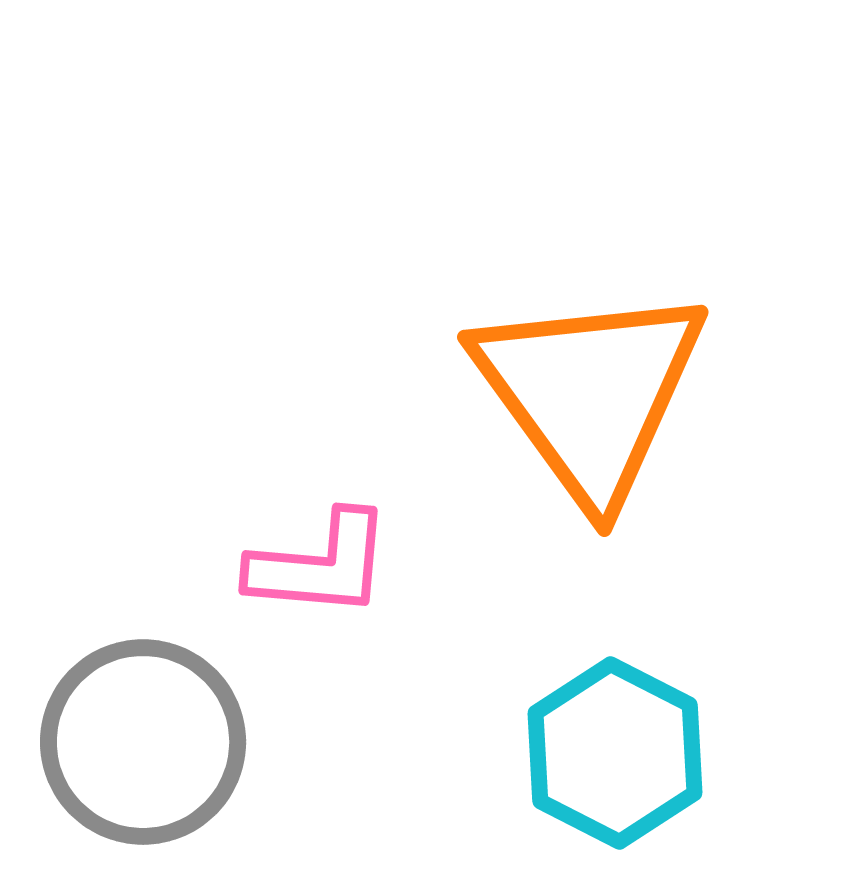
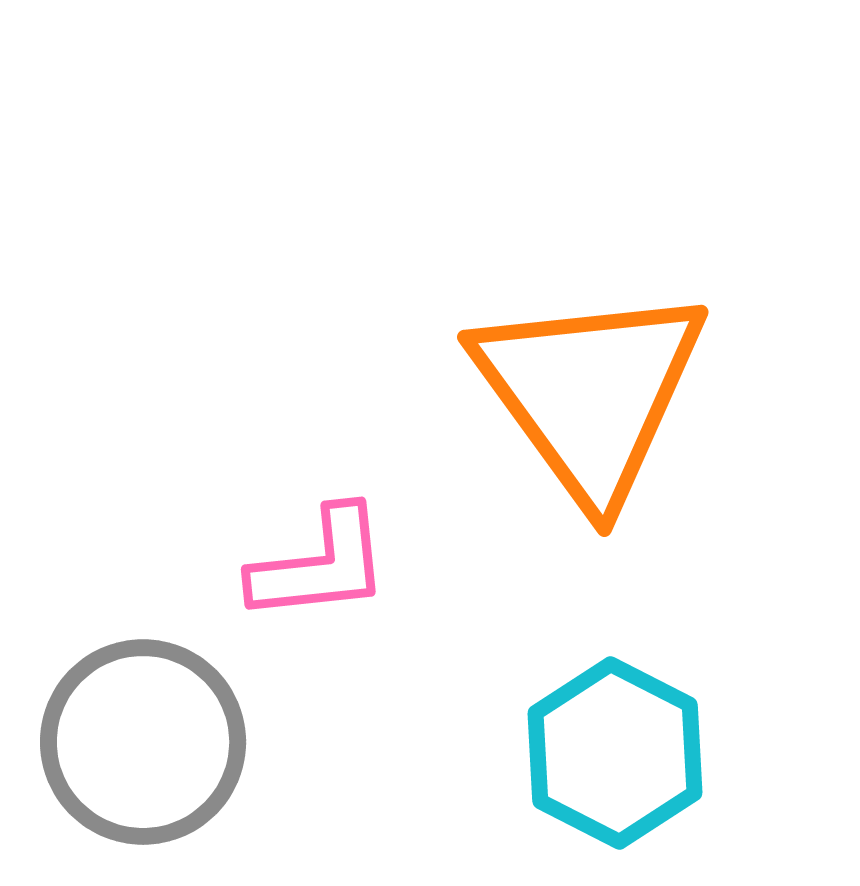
pink L-shape: rotated 11 degrees counterclockwise
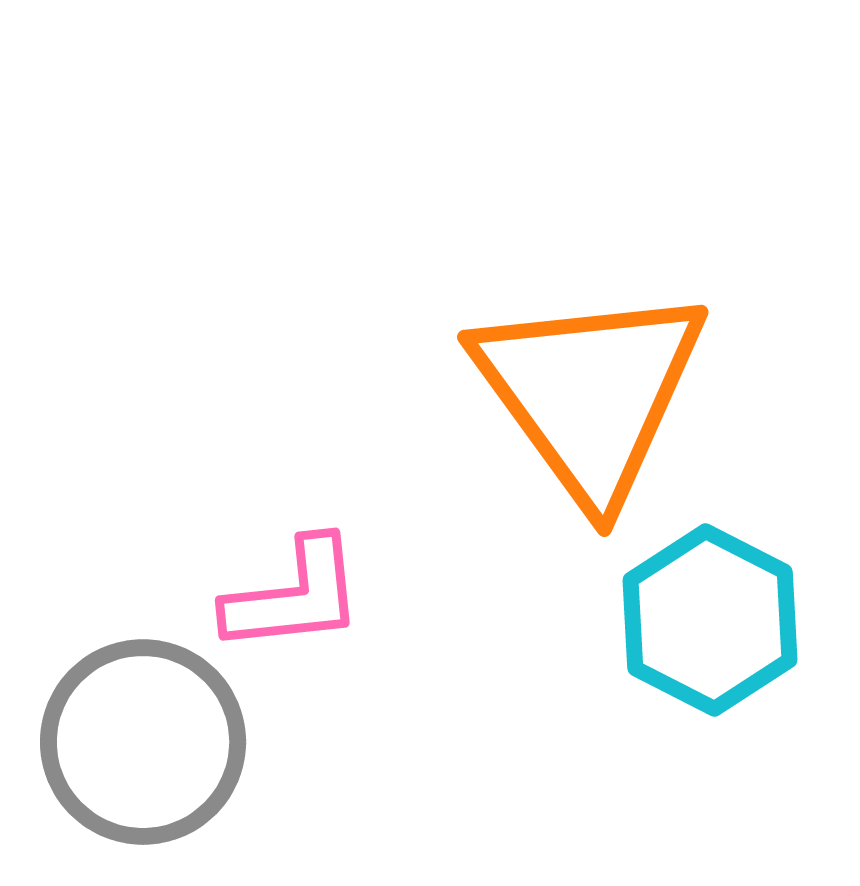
pink L-shape: moved 26 px left, 31 px down
cyan hexagon: moved 95 px right, 133 px up
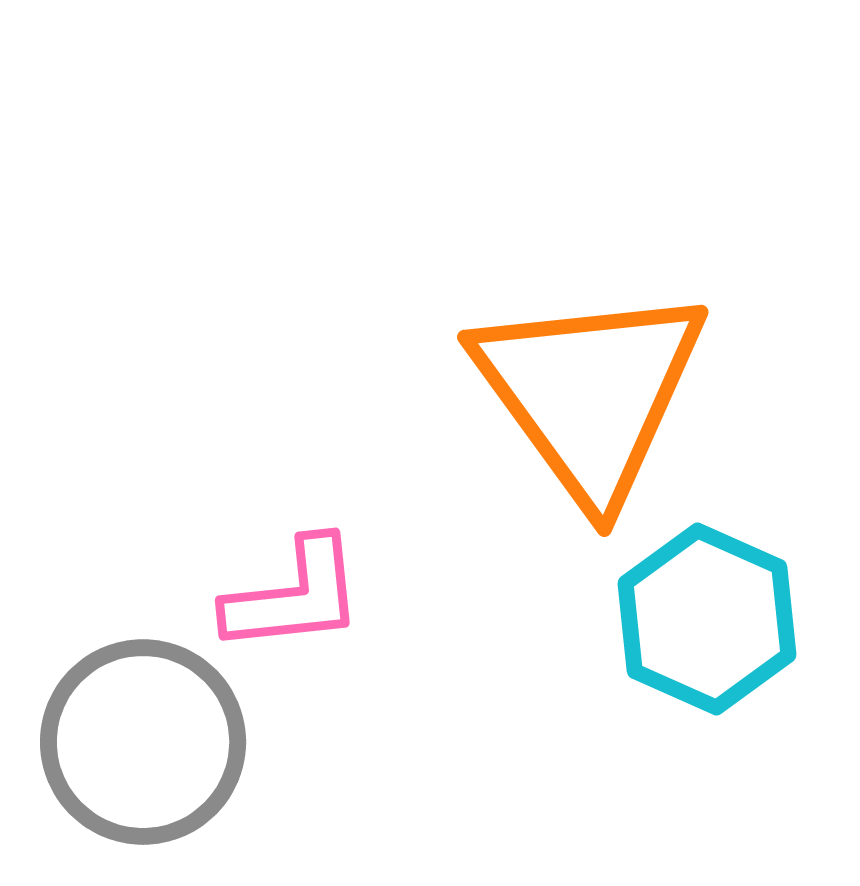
cyan hexagon: moved 3 px left, 1 px up; rotated 3 degrees counterclockwise
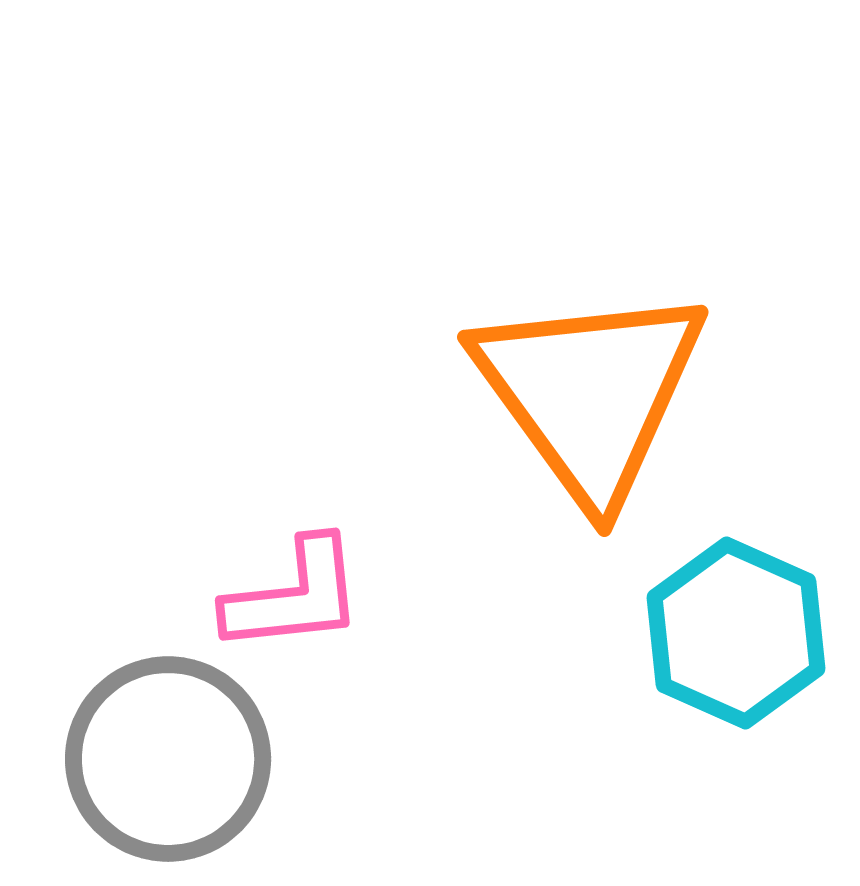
cyan hexagon: moved 29 px right, 14 px down
gray circle: moved 25 px right, 17 px down
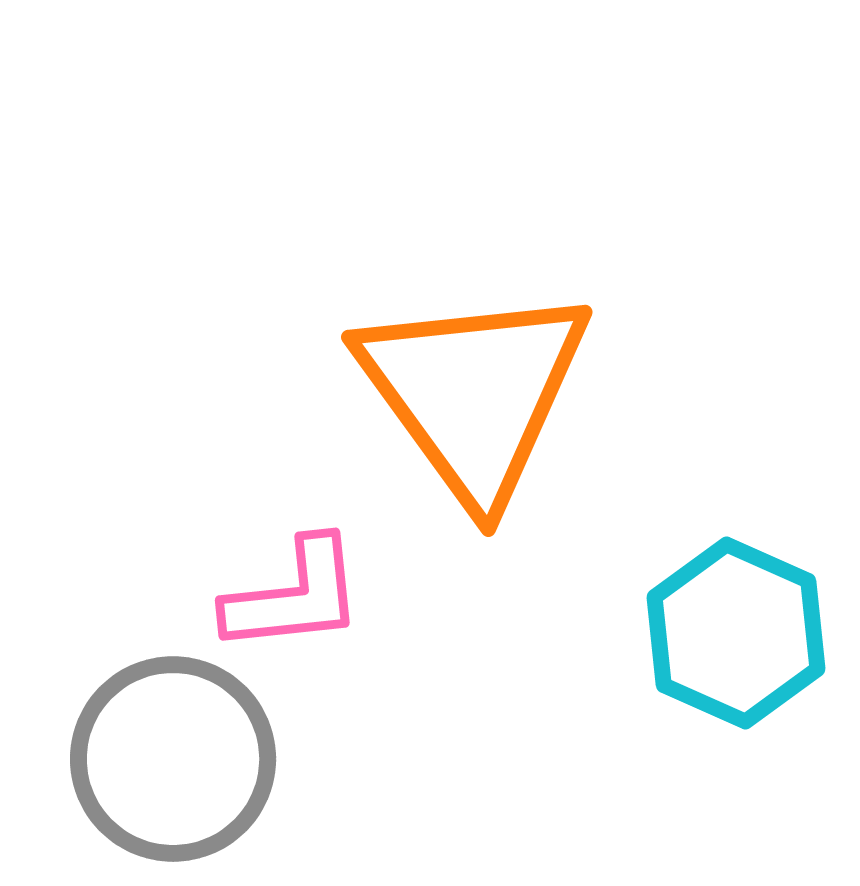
orange triangle: moved 116 px left
gray circle: moved 5 px right
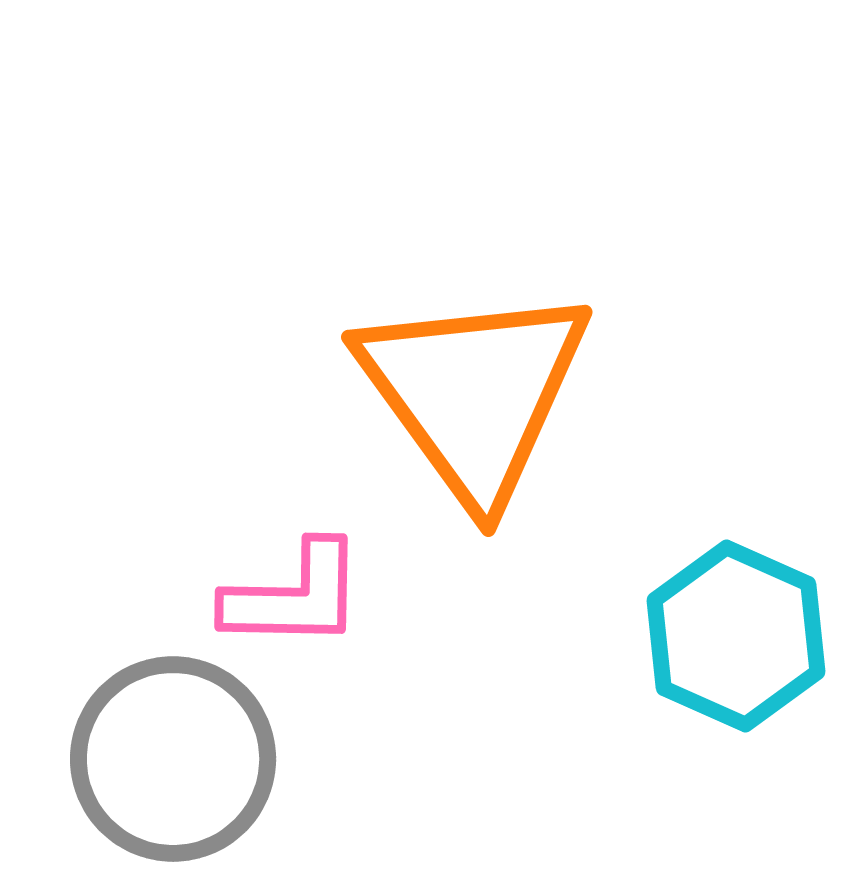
pink L-shape: rotated 7 degrees clockwise
cyan hexagon: moved 3 px down
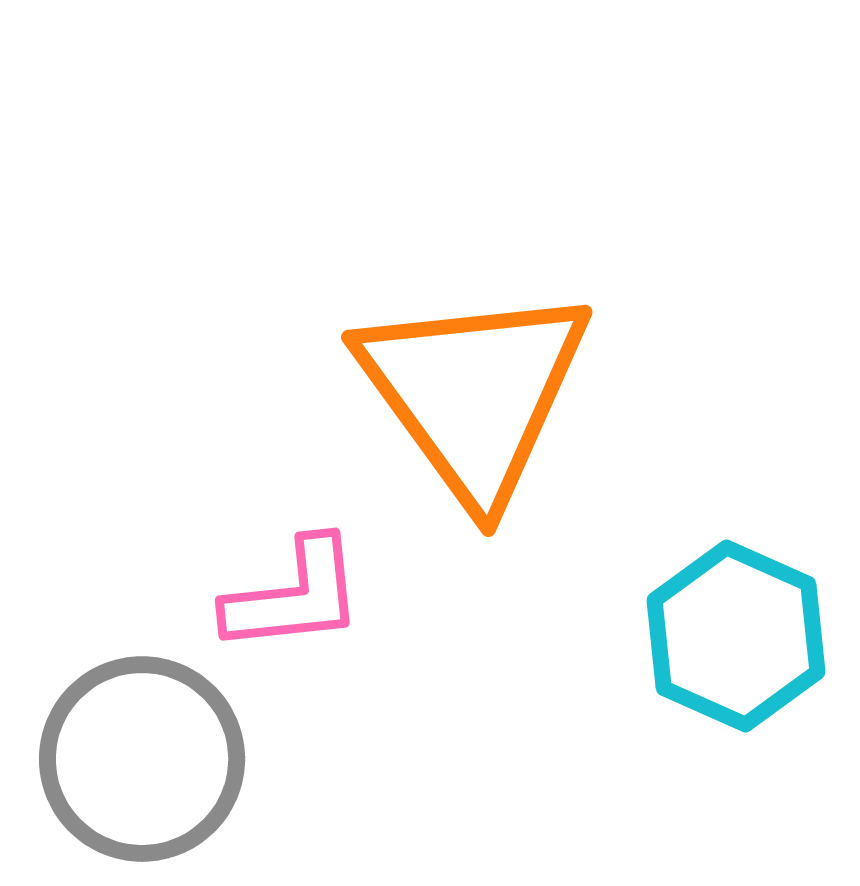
pink L-shape: rotated 7 degrees counterclockwise
gray circle: moved 31 px left
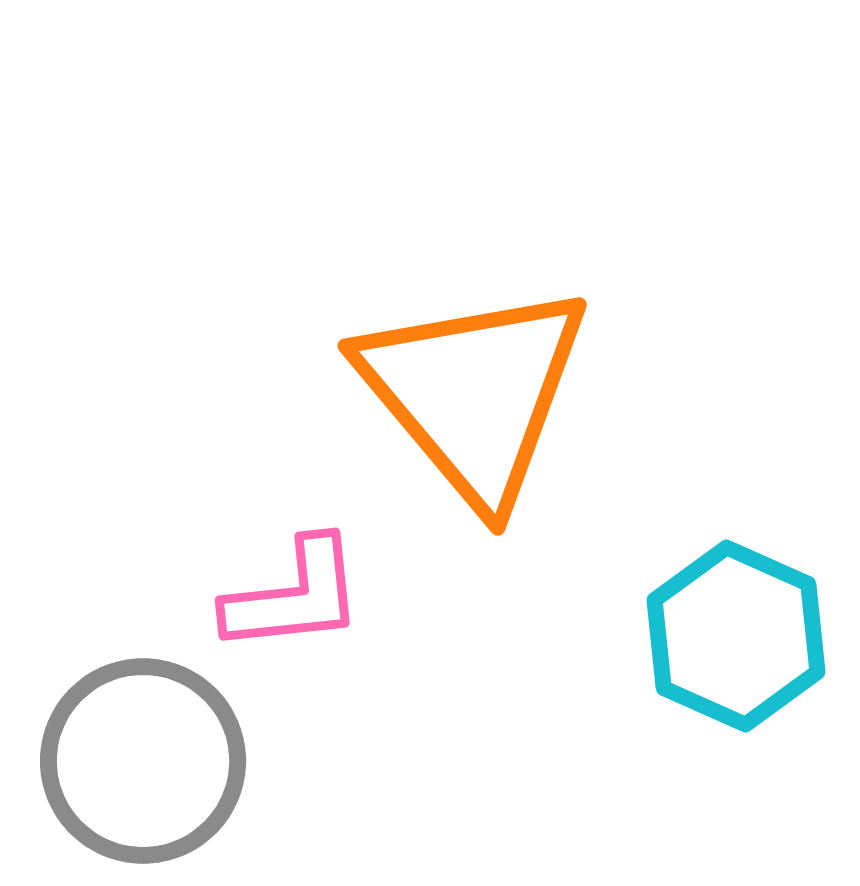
orange triangle: rotated 4 degrees counterclockwise
gray circle: moved 1 px right, 2 px down
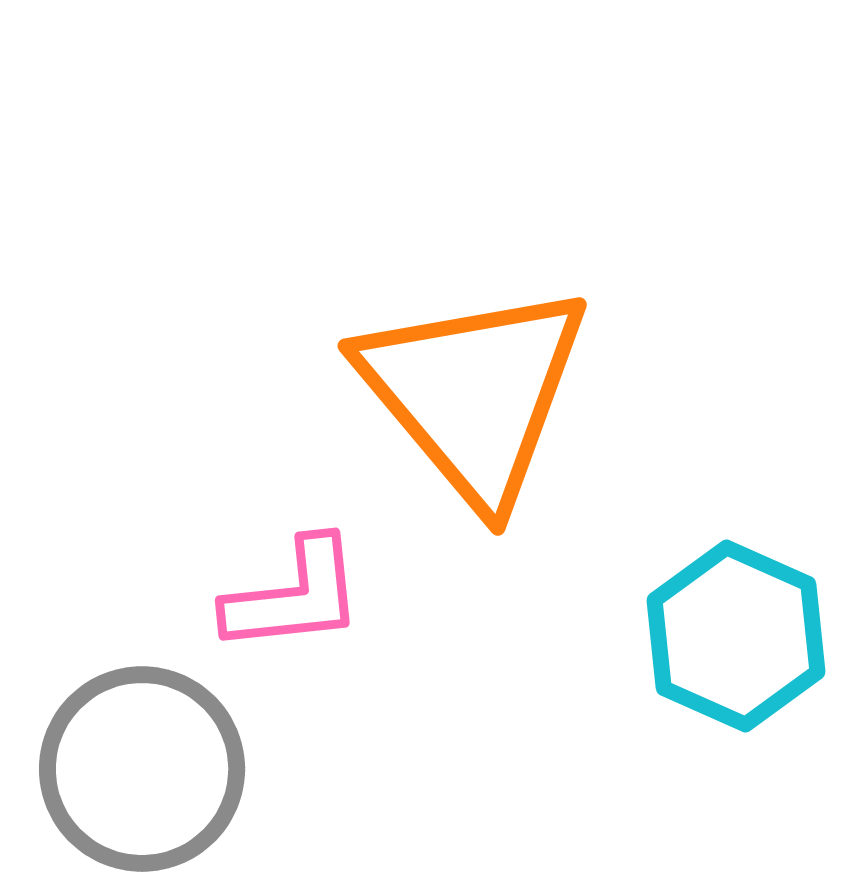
gray circle: moved 1 px left, 8 px down
